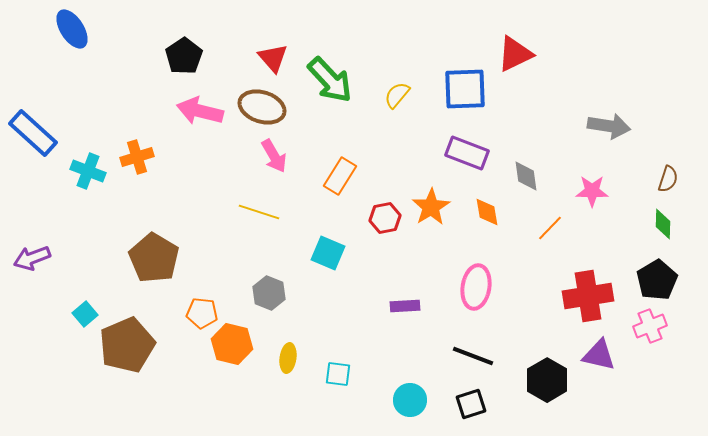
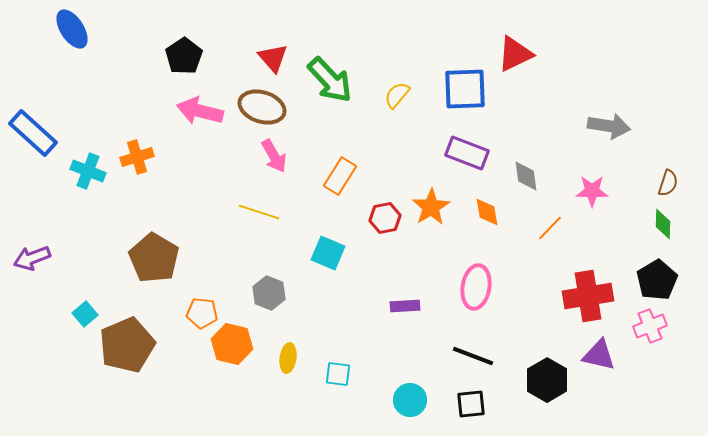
brown semicircle at (668, 179): moved 4 px down
black square at (471, 404): rotated 12 degrees clockwise
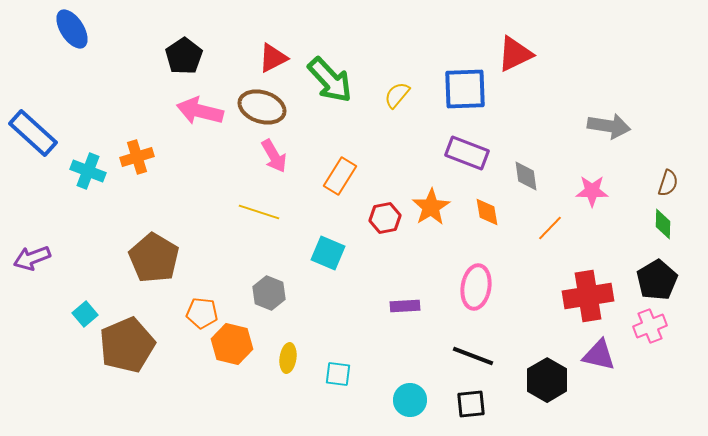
red triangle at (273, 58): rotated 44 degrees clockwise
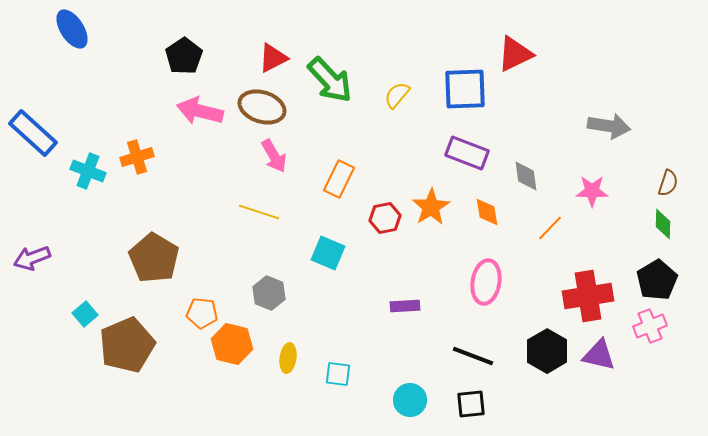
orange rectangle at (340, 176): moved 1 px left, 3 px down; rotated 6 degrees counterclockwise
pink ellipse at (476, 287): moved 10 px right, 5 px up
black hexagon at (547, 380): moved 29 px up
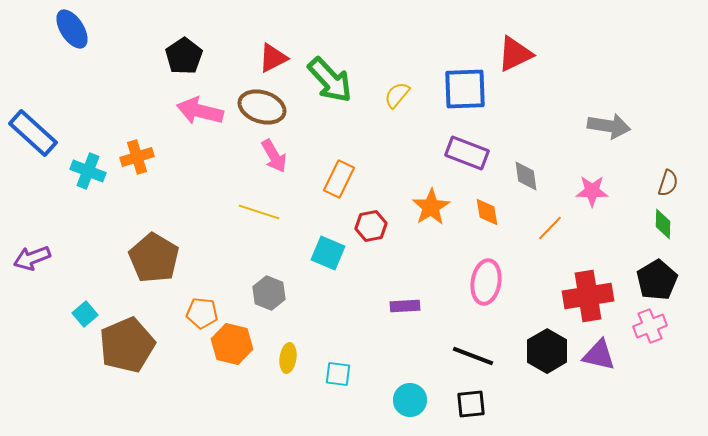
red hexagon at (385, 218): moved 14 px left, 8 px down
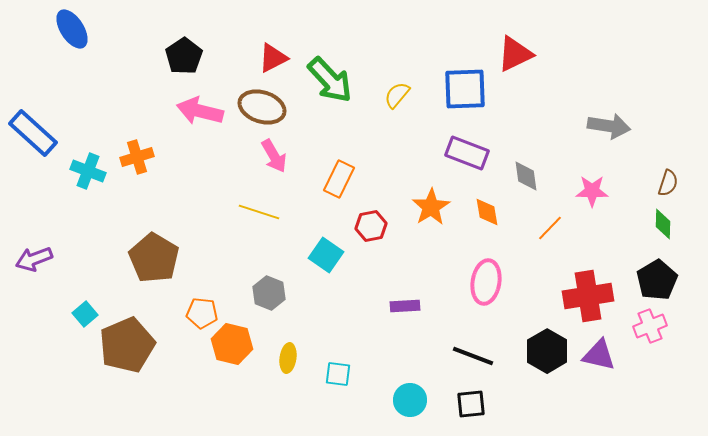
cyan square at (328, 253): moved 2 px left, 2 px down; rotated 12 degrees clockwise
purple arrow at (32, 258): moved 2 px right, 1 px down
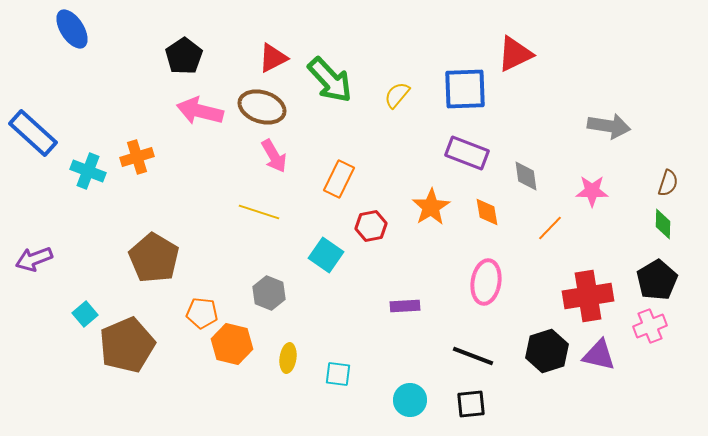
black hexagon at (547, 351): rotated 12 degrees clockwise
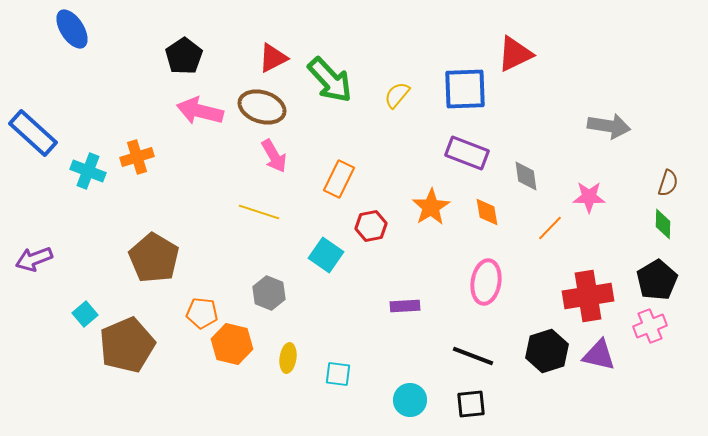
pink star at (592, 191): moved 3 px left, 6 px down
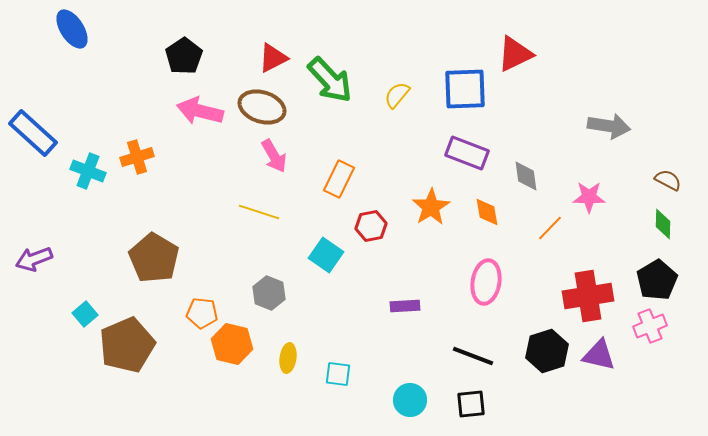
brown semicircle at (668, 183): moved 3 px up; rotated 80 degrees counterclockwise
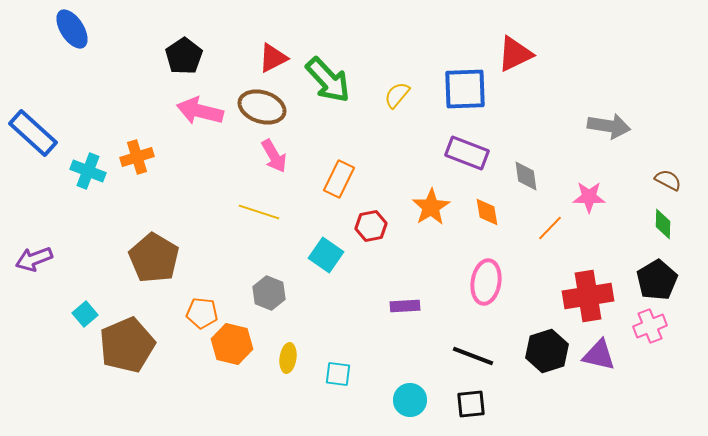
green arrow at (330, 80): moved 2 px left
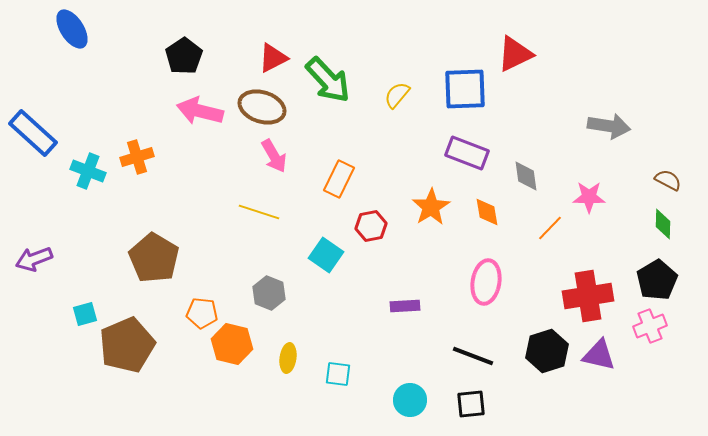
cyan square at (85, 314): rotated 25 degrees clockwise
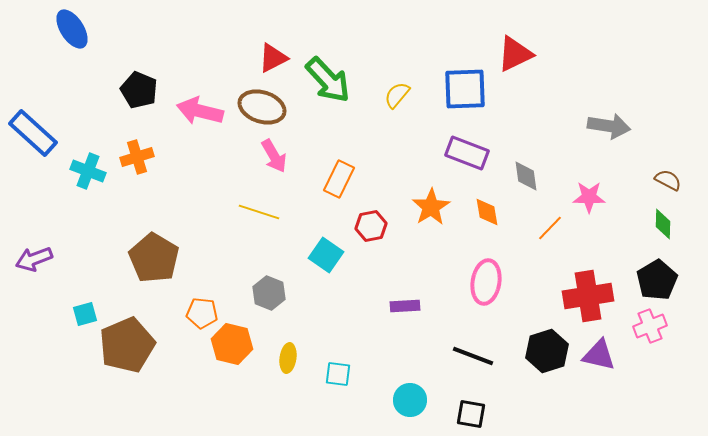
black pentagon at (184, 56): moved 45 px left, 34 px down; rotated 15 degrees counterclockwise
black square at (471, 404): moved 10 px down; rotated 16 degrees clockwise
